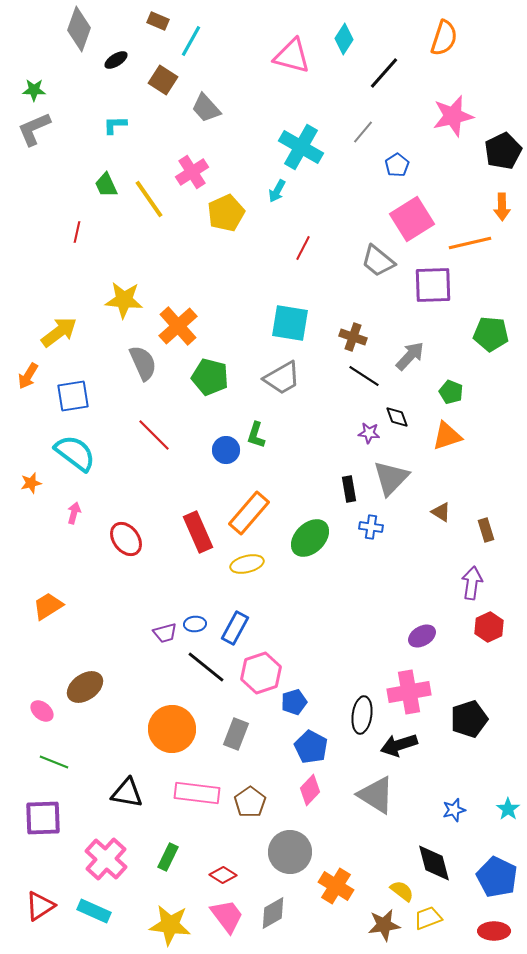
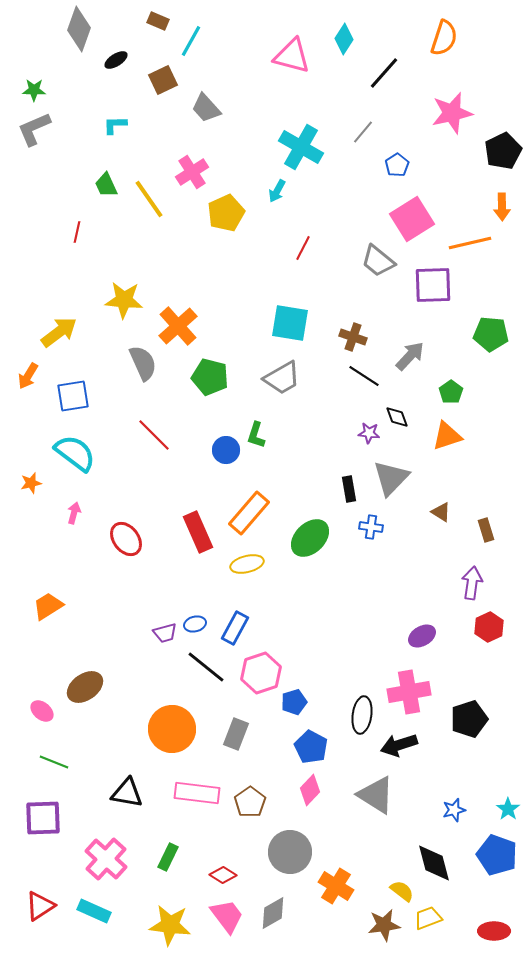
brown square at (163, 80): rotated 32 degrees clockwise
pink star at (453, 116): moved 1 px left, 3 px up
green pentagon at (451, 392): rotated 15 degrees clockwise
blue ellipse at (195, 624): rotated 10 degrees counterclockwise
blue pentagon at (497, 877): moved 22 px up; rotated 6 degrees counterclockwise
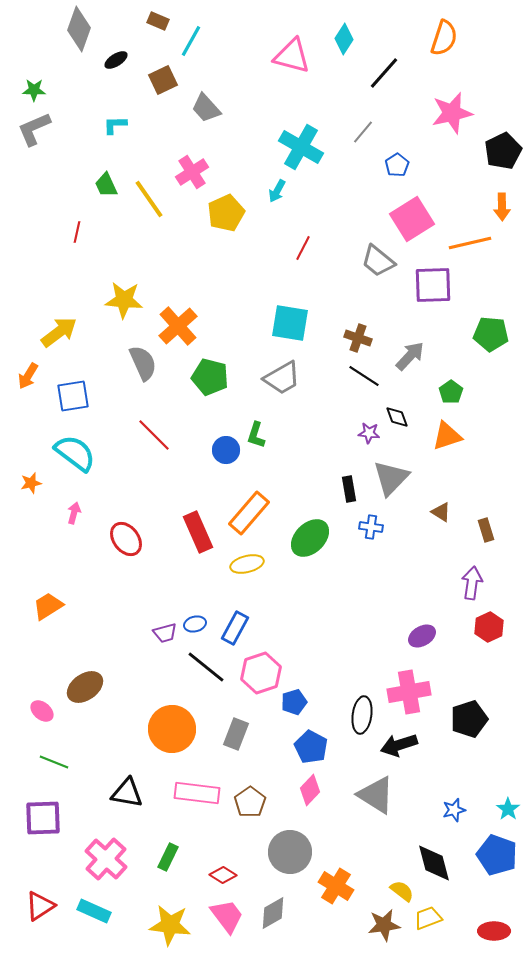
brown cross at (353, 337): moved 5 px right, 1 px down
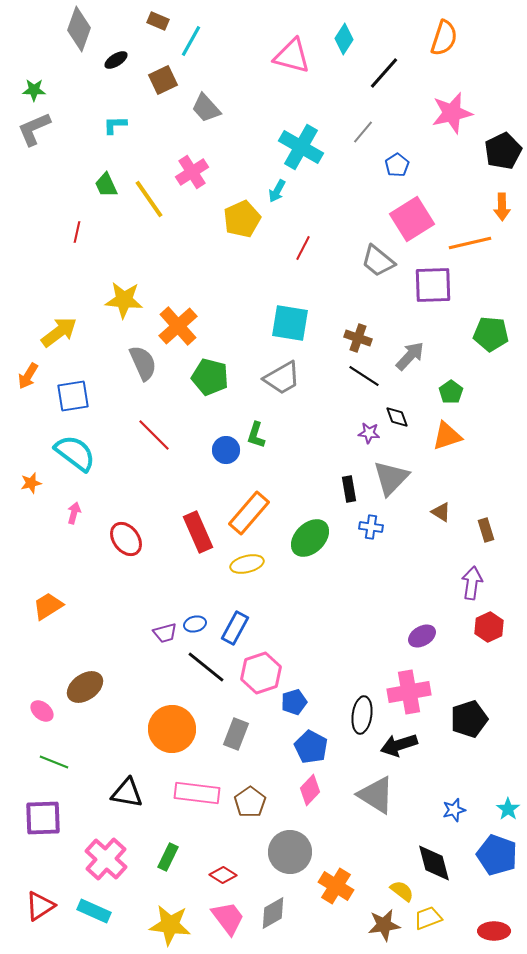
yellow pentagon at (226, 213): moved 16 px right, 6 px down
pink trapezoid at (227, 916): moved 1 px right, 2 px down
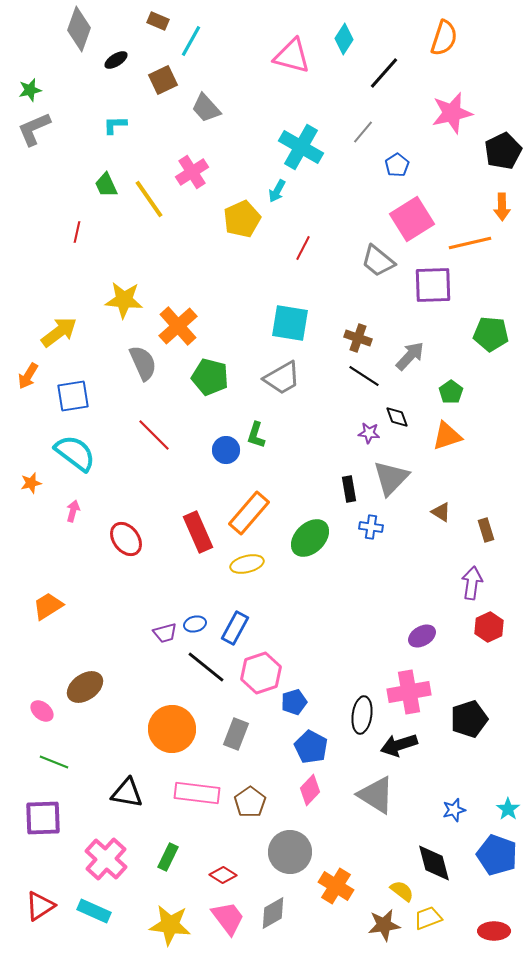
green star at (34, 90): moved 4 px left; rotated 15 degrees counterclockwise
pink arrow at (74, 513): moved 1 px left, 2 px up
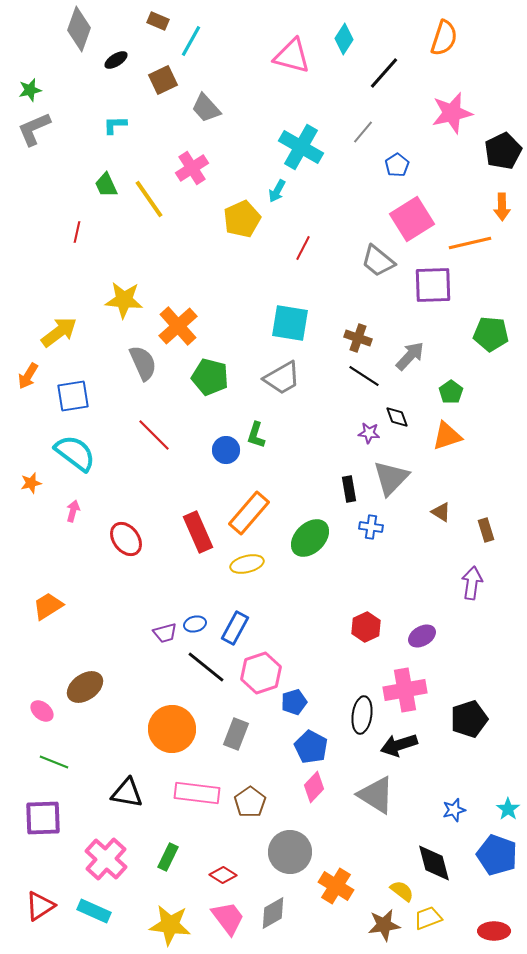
pink cross at (192, 172): moved 4 px up
red hexagon at (489, 627): moved 123 px left
pink cross at (409, 692): moved 4 px left, 2 px up
pink diamond at (310, 790): moved 4 px right, 3 px up
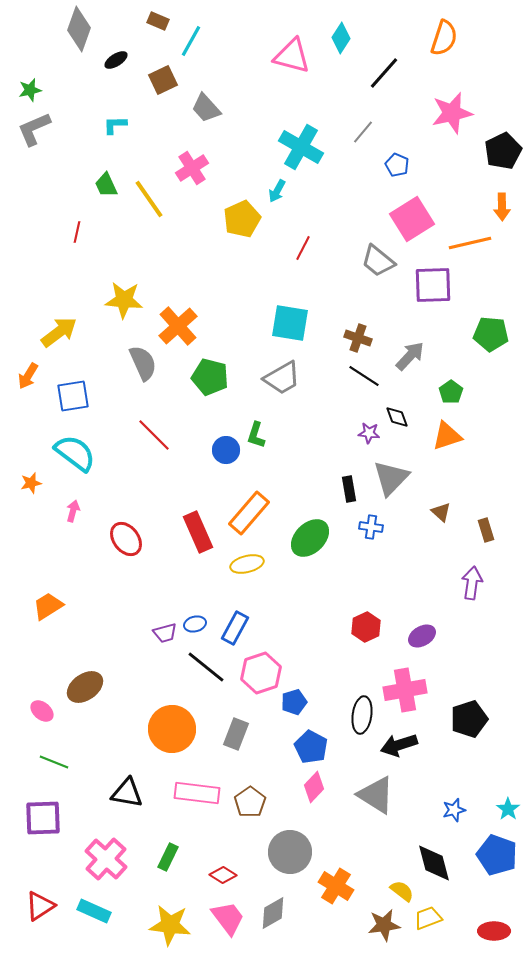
cyan diamond at (344, 39): moved 3 px left, 1 px up
blue pentagon at (397, 165): rotated 15 degrees counterclockwise
brown triangle at (441, 512): rotated 10 degrees clockwise
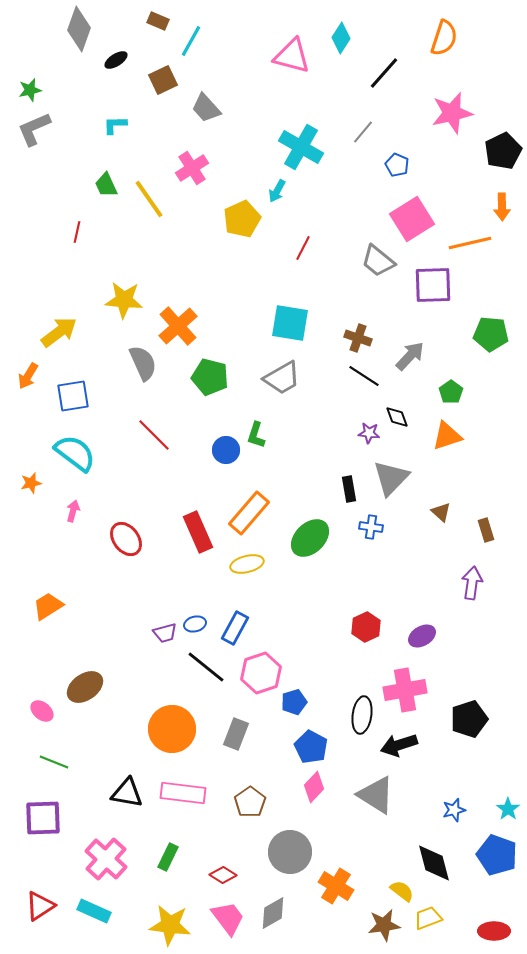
pink rectangle at (197, 793): moved 14 px left
